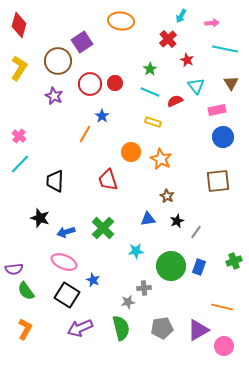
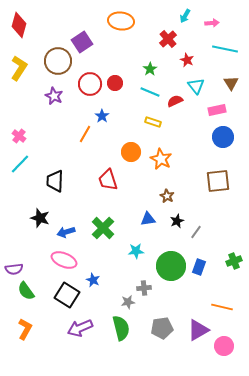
cyan arrow at (181, 16): moved 4 px right
pink ellipse at (64, 262): moved 2 px up
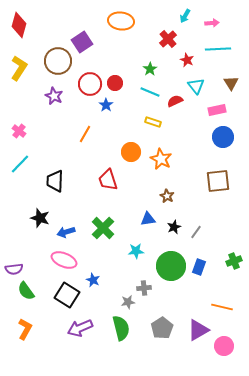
cyan line at (225, 49): moved 7 px left; rotated 15 degrees counterclockwise
blue star at (102, 116): moved 4 px right, 11 px up
pink cross at (19, 136): moved 5 px up
black star at (177, 221): moved 3 px left, 6 px down
gray pentagon at (162, 328): rotated 25 degrees counterclockwise
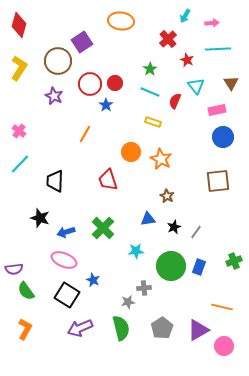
red semicircle at (175, 101): rotated 42 degrees counterclockwise
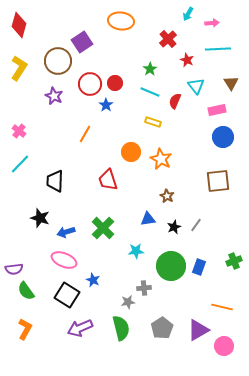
cyan arrow at (185, 16): moved 3 px right, 2 px up
gray line at (196, 232): moved 7 px up
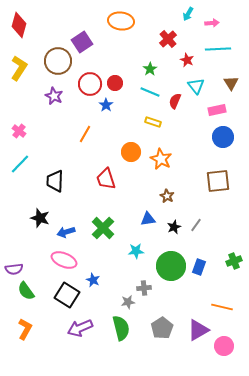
red trapezoid at (108, 180): moved 2 px left, 1 px up
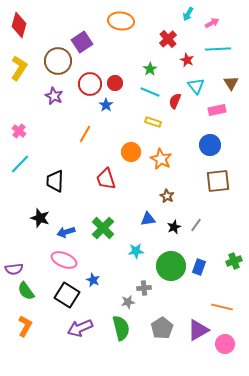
pink arrow at (212, 23): rotated 24 degrees counterclockwise
blue circle at (223, 137): moved 13 px left, 8 px down
orange L-shape at (25, 329): moved 3 px up
pink circle at (224, 346): moved 1 px right, 2 px up
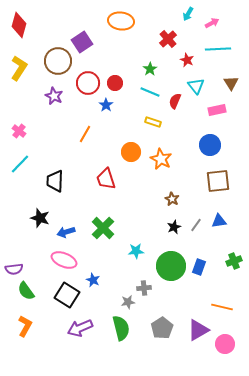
red circle at (90, 84): moved 2 px left, 1 px up
brown star at (167, 196): moved 5 px right, 3 px down
blue triangle at (148, 219): moved 71 px right, 2 px down
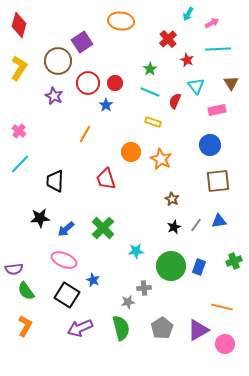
black star at (40, 218): rotated 24 degrees counterclockwise
blue arrow at (66, 232): moved 3 px up; rotated 24 degrees counterclockwise
